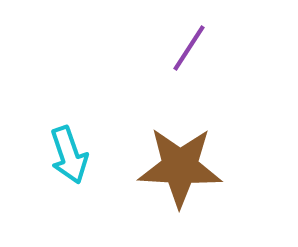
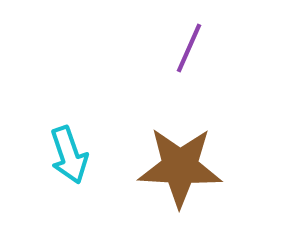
purple line: rotated 9 degrees counterclockwise
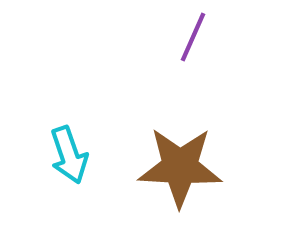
purple line: moved 4 px right, 11 px up
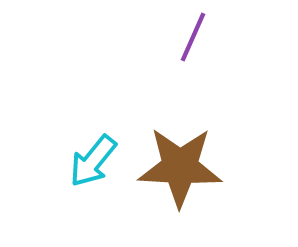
cyan arrow: moved 24 px right, 6 px down; rotated 58 degrees clockwise
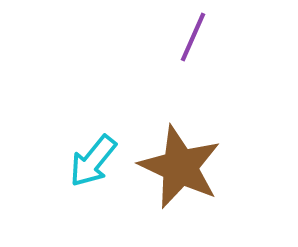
brown star: rotated 22 degrees clockwise
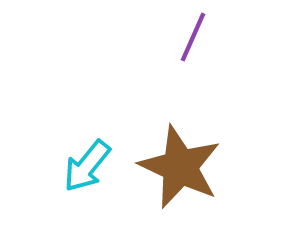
cyan arrow: moved 6 px left, 5 px down
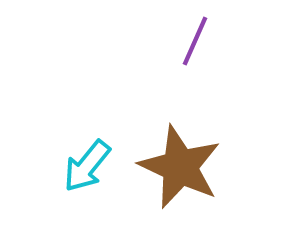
purple line: moved 2 px right, 4 px down
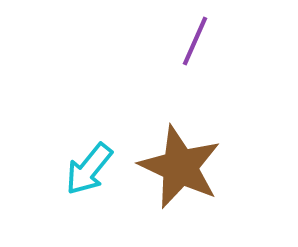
cyan arrow: moved 2 px right, 3 px down
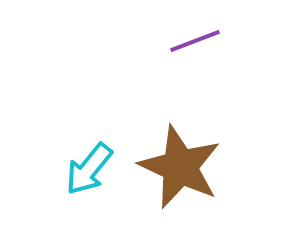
purple line: rotated 45 degrees clockwise
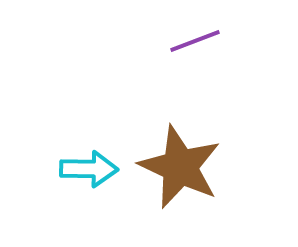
cyan arrow: rotated 128 degrees counterclockwise
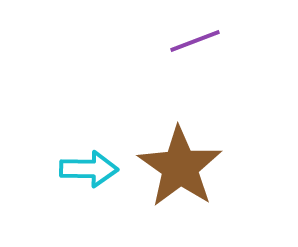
brown star: rotated 10 degrees clockwise
